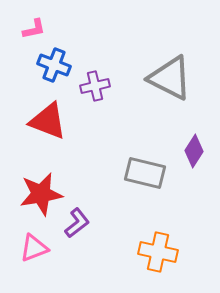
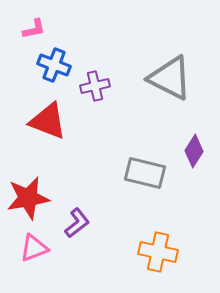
red star: moved 13 px left, 4 px down
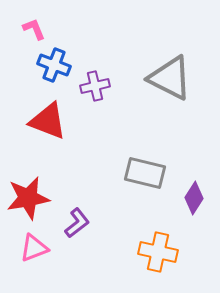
pink L-shape: rotated 100 degrees counterclockwise
purple diamond: moved 47 px down
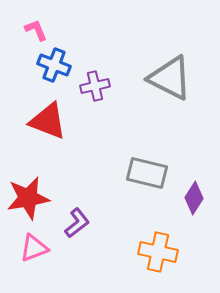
pink L-shape: moved 2 px right, 1 px down
gray rectangle: moved 2 px right
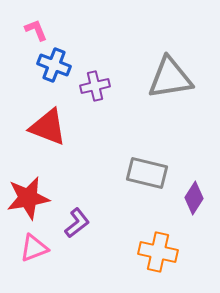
gray triangle: rotated 36 degrees counterclockwise
red triangle: moved 6 px down
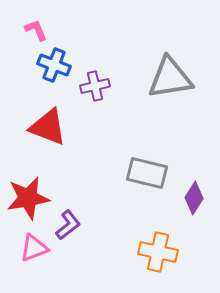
purple L-shape: moved 9 px left, 2 px down
